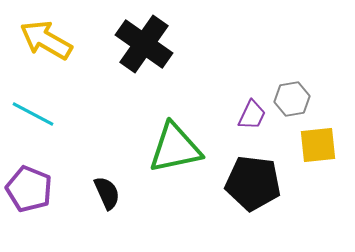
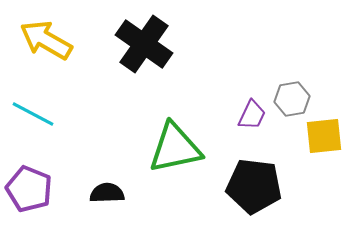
yellow square: moved 6 px right, 9 px up
black pentagon: moved 1 px right, 3 px down
black semicircle: rotated 68 degrees counterclockwise
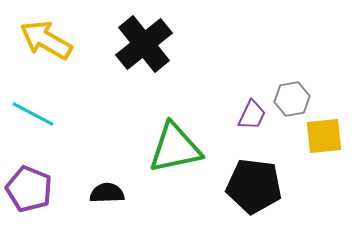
black cross: rotated 16 degrees clockwise
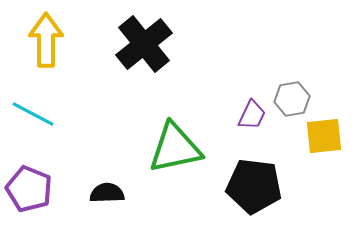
yellow arrow: rotated 60 degrees clockwise
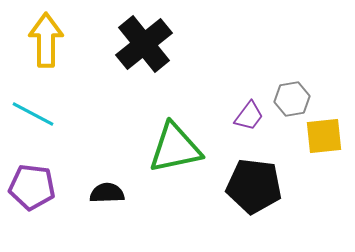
purple trapezoid: moved 3 px left, 1 px down; rotated 12 degrees clockwise
purple pentagon: moved 3 px right, 2 px up; rotated 15 degrees counterclockwise
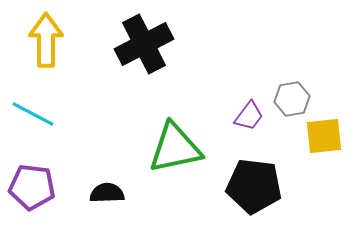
black cross: rotated 12 degrees clockwise
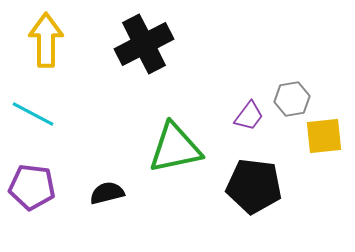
black semicircle: rotated 12 degrees counterclockwise
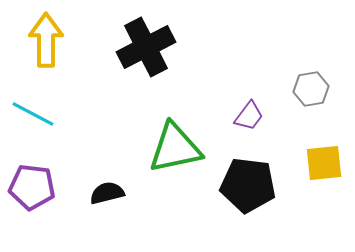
black cross: moved 2 px right, 3 px down
gray hexagon: moved 19 px right, 10 px up
yellow square: moved 27 px down
black pentagon: moved 6 px left, 1 px up
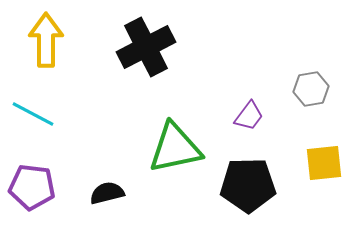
black pentagon: rotated 8 degrees counterclockwise
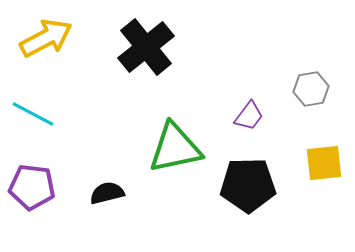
yellow arrow: moved 2 px up; rotated 62 degrees clockwise
black cross: rotated 12 degrees counterclockwise
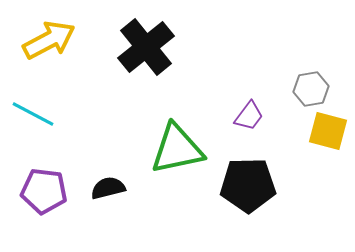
yellow arrow: moved 3 px right, 2 px down
green triangle: moved 2 px right, 1 px down
yellow square: moved 4 px right, 32 px up; rotated 21 degrees clockwise
purple pentagon: moved 12 px right, 4 px down
black semicircle: moved 1 px right, 5 px up
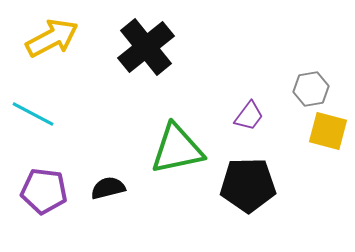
yellow arrow: moved 3 px right, 2 px up
